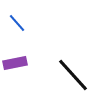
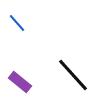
purple rectangle: moved 5 px right, 19 px down; rotated 50 degrees clockwise
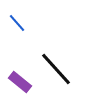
black line: moved 17 px left, 6 px up
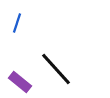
blue line: rotated 60 degrees clockwise
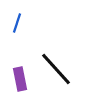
purple rectangle: moved 3 px up; rotated 40 degrees clockwise
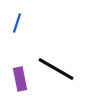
black line: rotated 18 degrees counterclockwise
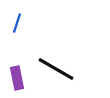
purple rectangle: moved 3 px left, 1 px up
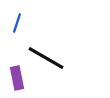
black line: moved 10 px left, 11 px up
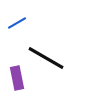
blue line: rotated 42 degrees clockwise
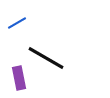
purple rectangle: moved 2 px right
